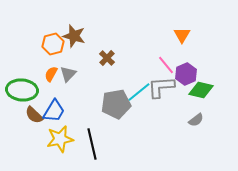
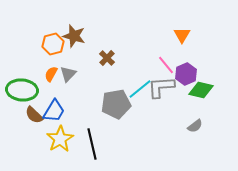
cyan line: moved 1 px right, 3 px up
gray semicircle: moved 1 px left, 6 px down
yellow star: rotated 20 degrees counterclockwise
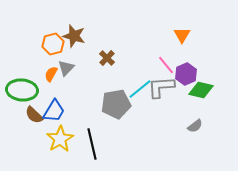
gray triangle: moved 2 px left, 6 px up
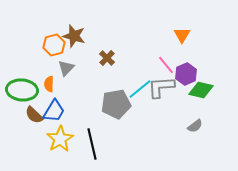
orange hexagon: moved 1 px right, 1 px down
orange semicircle: moved 2 px left, 10 px down; rotated 28 degrees counterclockwise
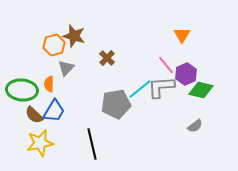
yellow star: moved 20 px left, 4 px down; rotated 20 degrees clockwise
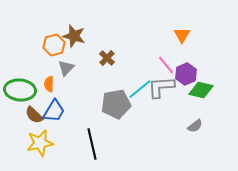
green ellipse: moved 2 px left
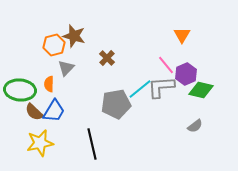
brown semicircle: moved 3 px up
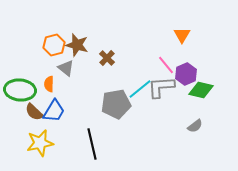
brown star: moved 3 px right, 9 px down
gray triangle: rotated 36 degrees counterclockwise
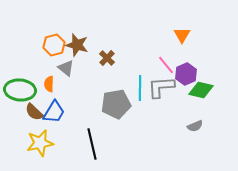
cyan line: moved 1 px up; rotated 50 degrees counterclockwise
blue trapezoid: moved 1 px down
gray semicircle: rotated 14 degrees clockwise
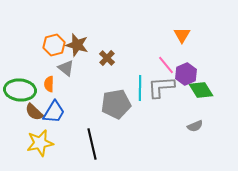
green diamond: rotated 45 degrees clockwise
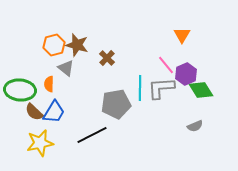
gray L-shape: moved 1 px down
black line: moved 9 px up; rotated 76 degrees clockwise
